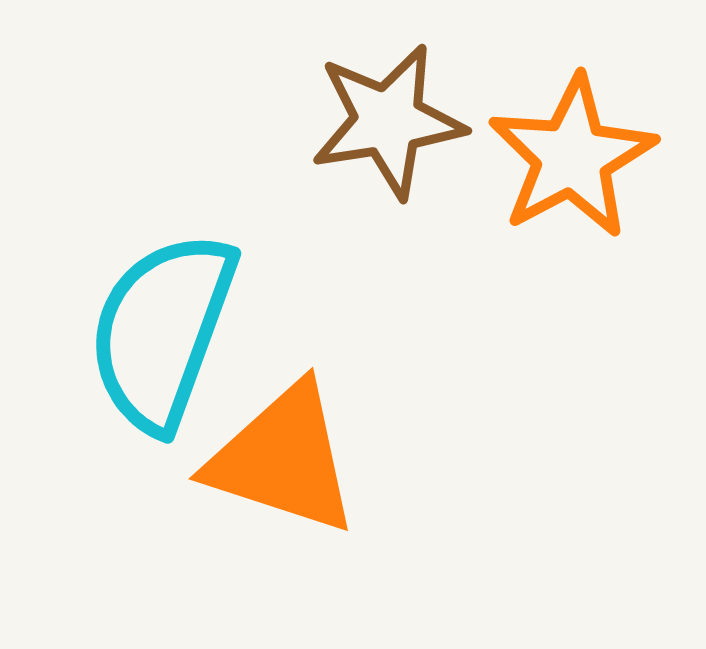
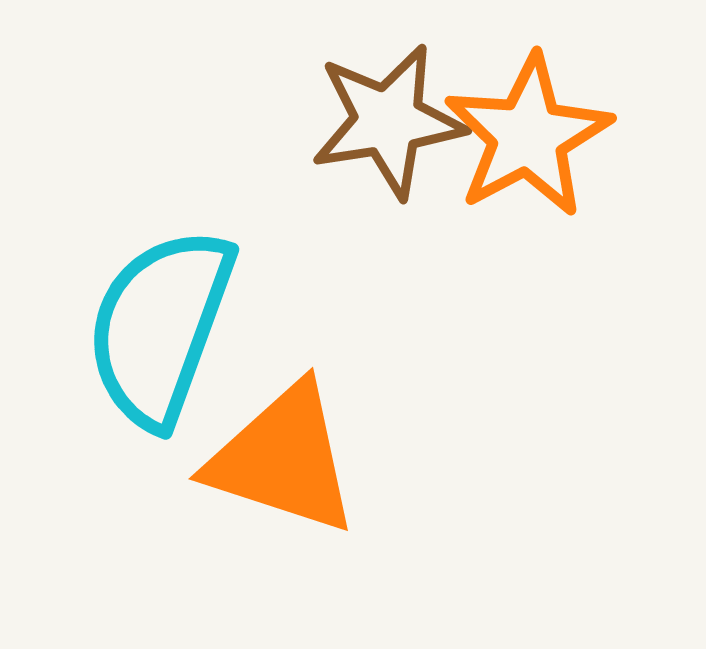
orange star: moved 44 px left, 21 px up
cyan semicircle: moved 2 px left, 4 px up
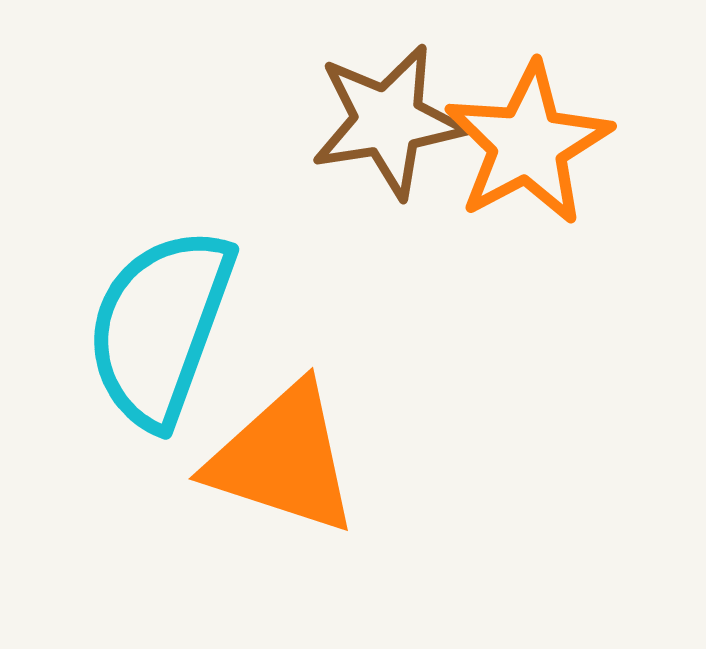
orange star: moved 8 px down
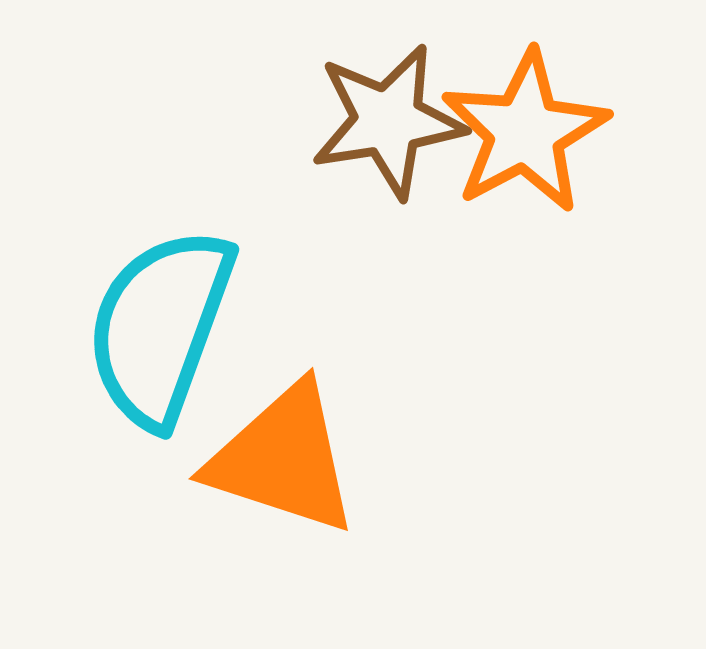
orange star: moved 3 px left, 12 px up
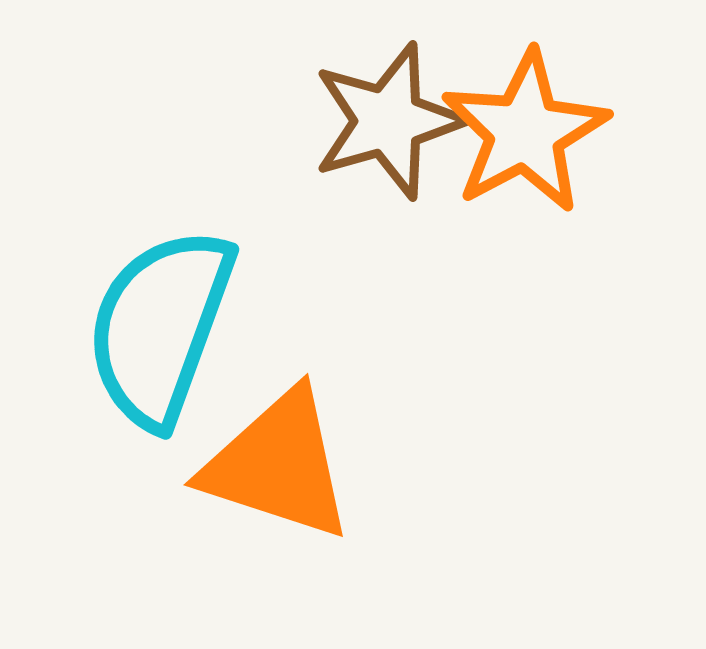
brown star: rotated 7 degrees counterclockwise
orange triangle: moved 5 px left, 6 px down
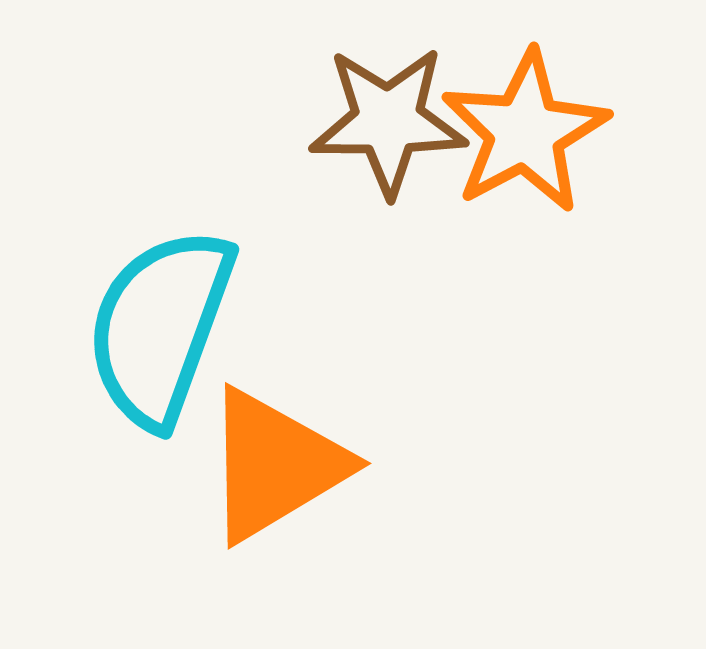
brown star: rotated 16 degrees clockwise
orange triangle: moved 3 px left; rotated 49 degrees counterclockwise
